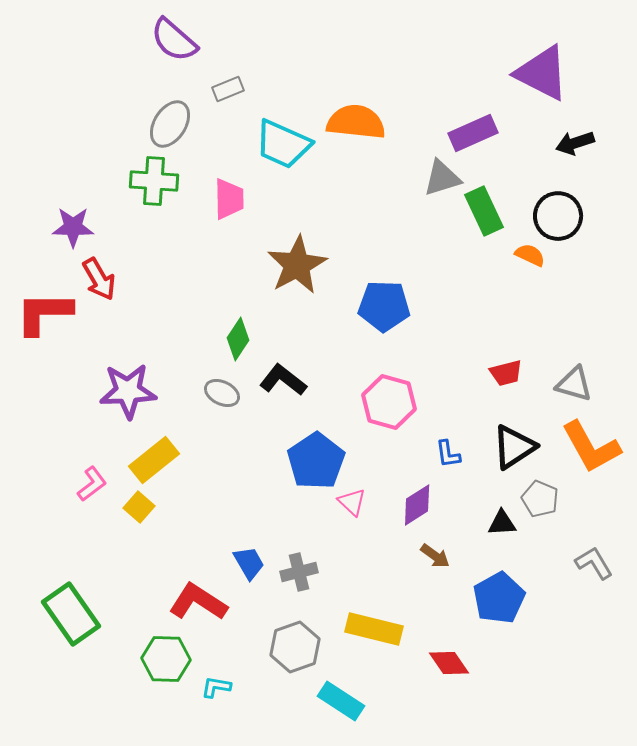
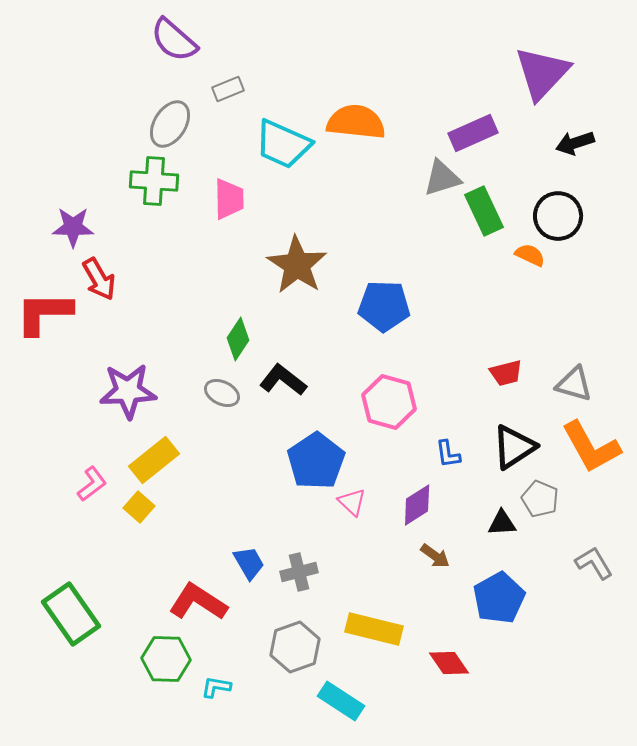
purple triangle at (542, 73): rotated 46 degrees clockwise
brown star at (297, 265): rotated 10 degrees counterclockwise
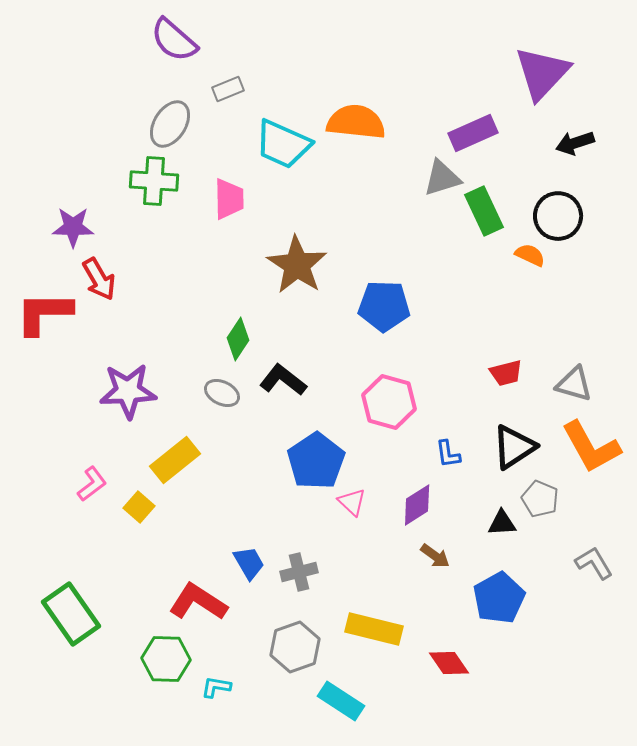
yellow rectangle at (154, 460): moved 21 px right
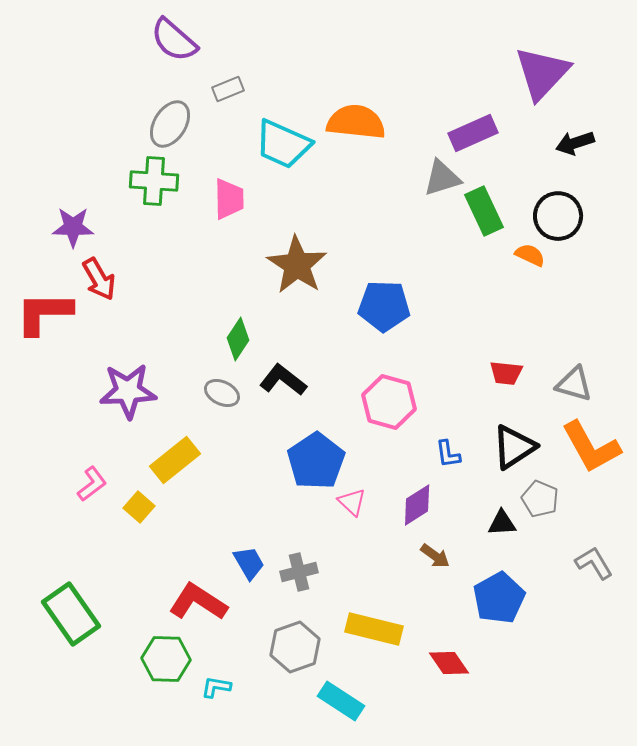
red trapezoid at (506, 373): rotated 20 degrees clockwise
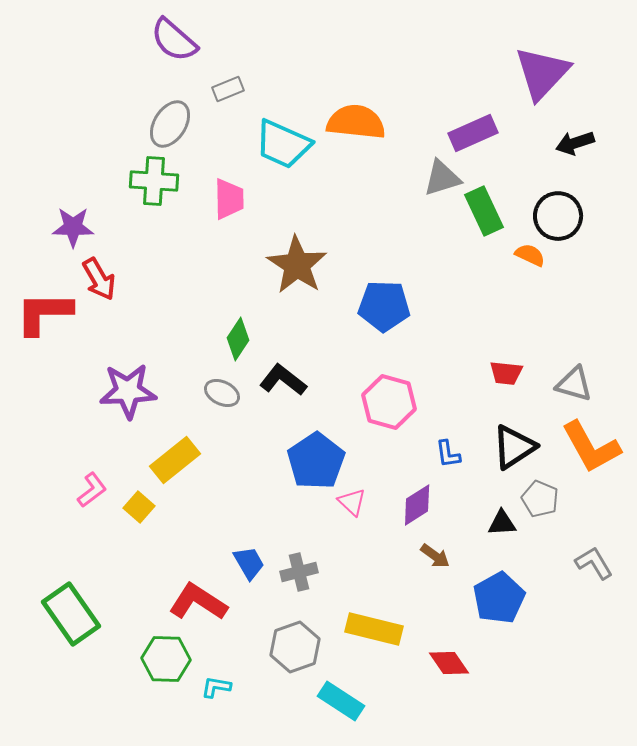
pink L-shape at (92, 484): moved 6 px down
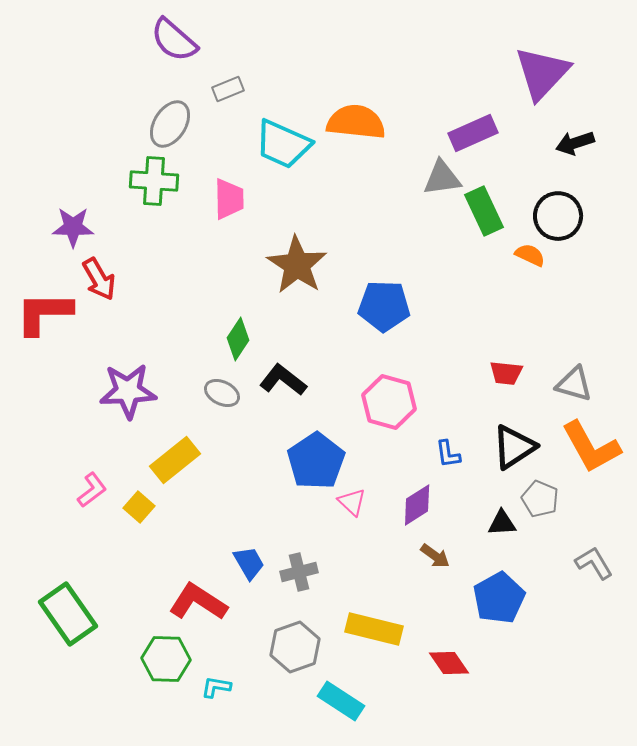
gray triangle at (442, 178): rotated 9 degrees clockwise
green rectangle at (71, 614): moved 3 px left
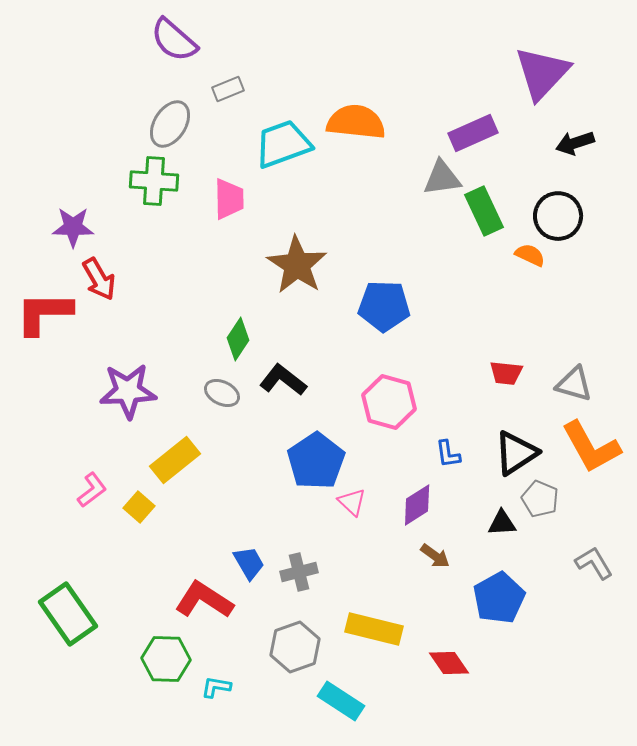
cyan trapezoid at (283, 144): rotated 136 degrees clockwise
black triangle at (514, 447): moved 2 px right, 6 px down
red L-shape at (198, 602): moved 6 px right, 2 px up
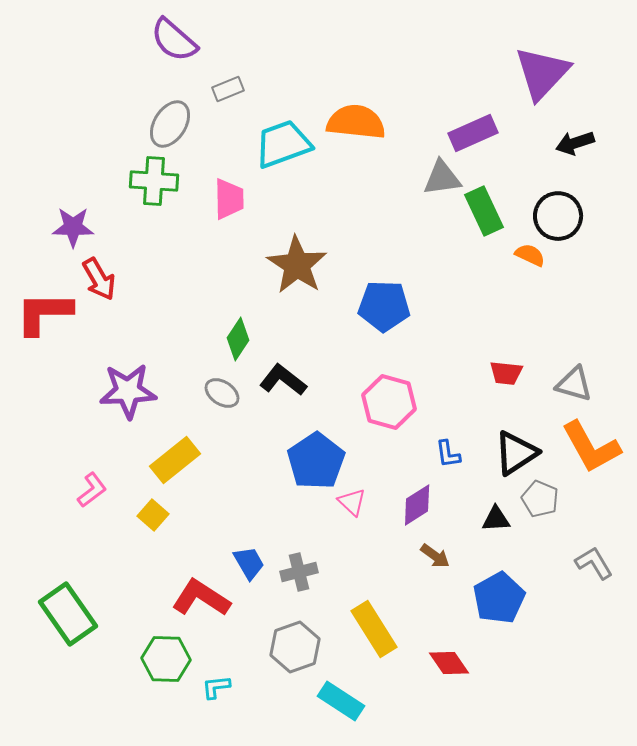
gray ellipse at (222, 393): rotated 8 degrees clockwise
yellow square at (139, 507): moved 14 px right, 8 px down
black triangle at (502, 523): moved 6 px left, 4 px up
red L-shape at (204, 600): moved 3 px left, 2 px up
yellow rectangle at (374, 629): rotated 44 degrees clockwise
cyan L-shape at (216, 687): rotated 16 degrees counterclockwise
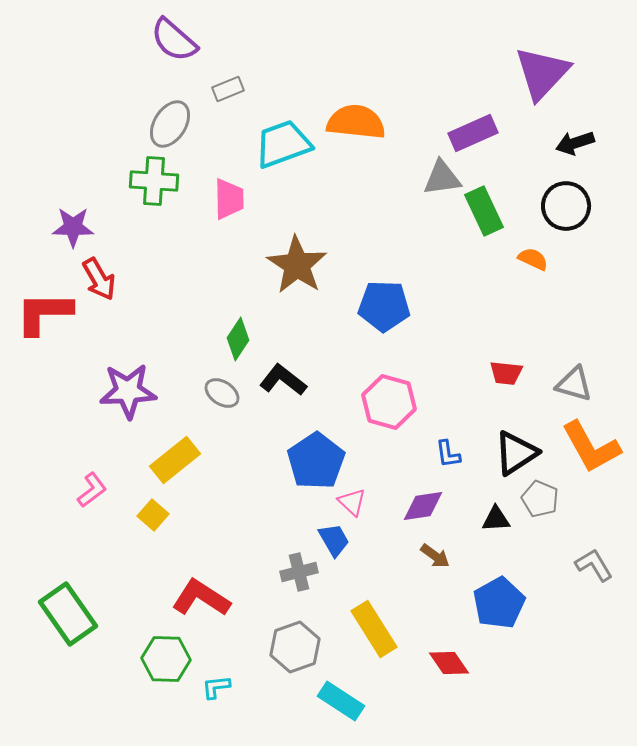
black circle at (558, 216): moved 8 px right, 10 px up
orange semicircle at (530, 255): moved 3 px right, 4 px down
purple diamond at (417, 505): moved 6 px right, 1 px down; rotated 24 degrees clockwise
blue trapezoid at (249, 563): moved 85 px right, 23 px up
gray L-shape at (594, 563): moved 2 px down
blue pentagon at (499, 598): moved 5 px down
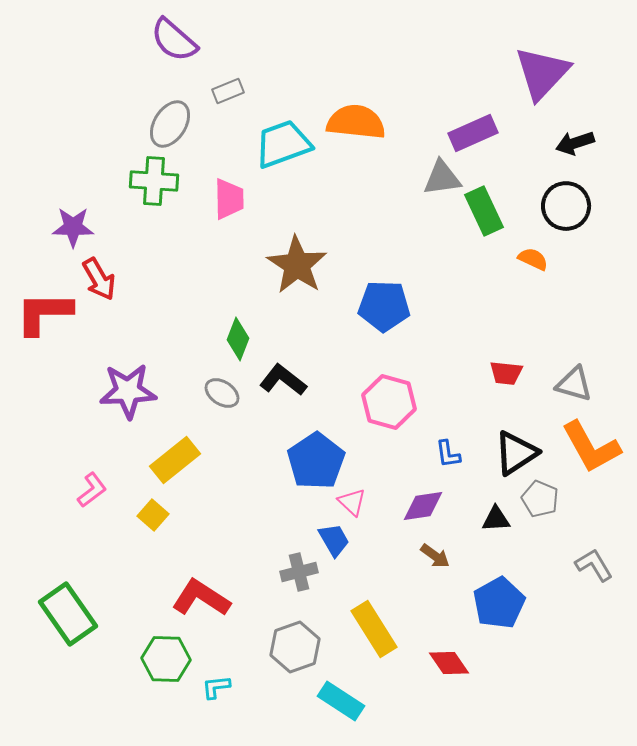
gray rectangle at (228, 89): moved 2 px down
green diamond at (238, 339): rotated 12 degrees counterclockwise
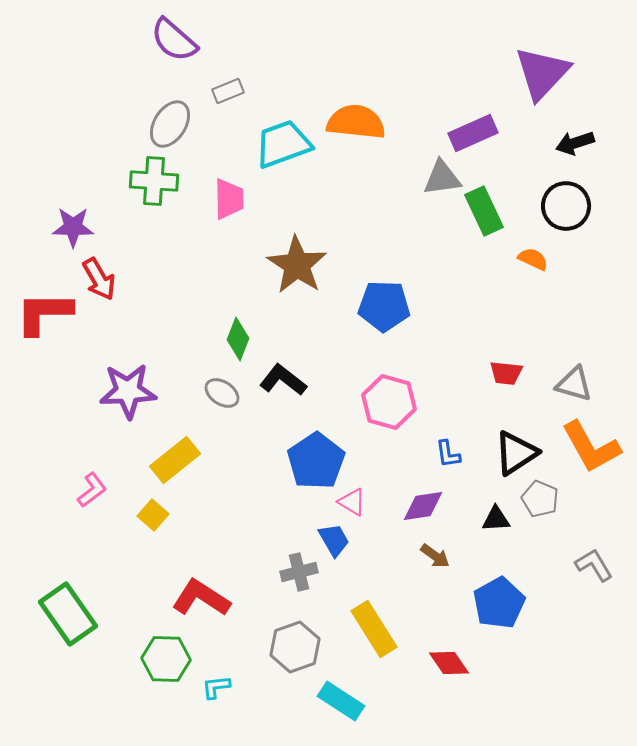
pink triangle at (352, 502): rotated 12 degrees counterclockwise
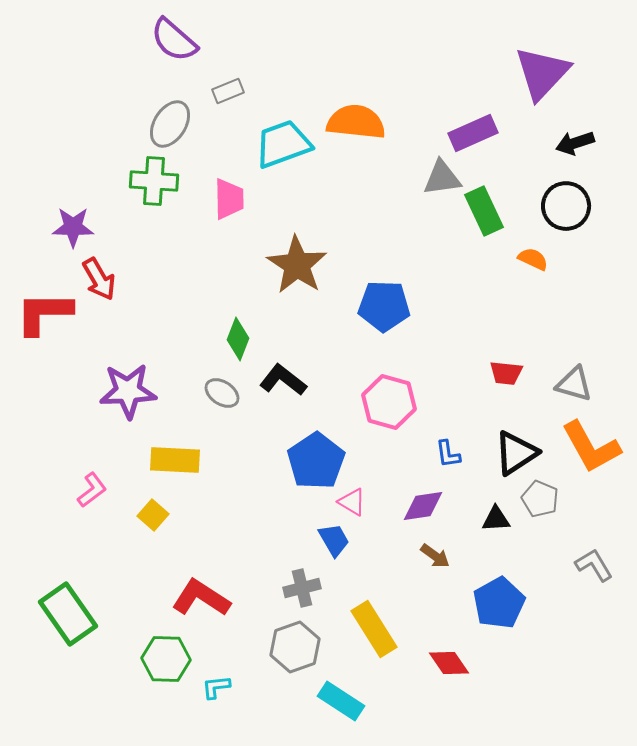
yellow rectangle at (175, 460): rotated 42 degrees clockwise
gray cross at (299, 572): moved 3 px right, 16 px down
